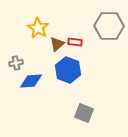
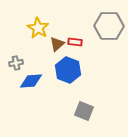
gray square: moved 2 px up
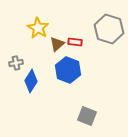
gray hexagon: moved 3 px down; rotated 16 degrees clockwise
blue diamond: rotated 55 degrees counterclockwise
gray square: moved 3 px right, 5 px down
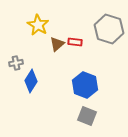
yellow star: moved 3 px up
blue hexagon: moved 17 px right, 15 px down
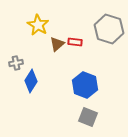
gray square: moved 1 px right, 1 px down
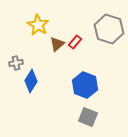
red rectangle: rotated 56 degrees counterclockwise
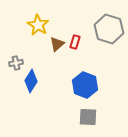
red rectangle: rotated 24 degrees counterclockwise
gray square: rotated 18 degrees counterclockwise
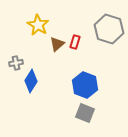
gray square: moved 3 px left, 4 px up; rotated 18 degrees clockwise
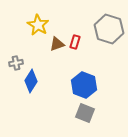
brown triangle: rotated 21 degrees clockwise
blue hexagon: moved 1 px left
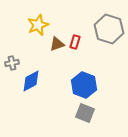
yellow star: rotated 20 degrees clockwise
gray cross: moved 4 px left
blue diamond: rotated 30 degrees clockwise
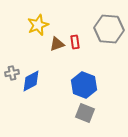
gray hexagon: rotated 12 degrees counterclockwise
red rectangle: rotated 24 degrees counterclockwise
gray cross: moved 10 px down
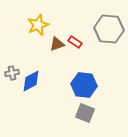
red rectangle: rotated 48 degrees counterclockwise
blue hexagon: rotated 15 degrees counterclockwise
